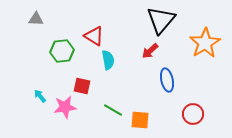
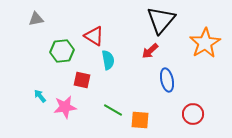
gray triangle: rotated 14 degrees counterclockwise
red square: moved 6 px up
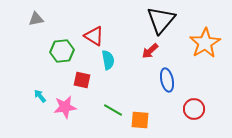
red circle: moved 1 px right, 5 px up
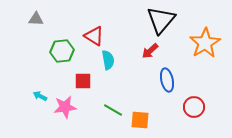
gray triangle: rotated 14 degrees clockwise
red square: moved 1 px right, 1 px down; rotated 12 degrees counterclockwise
cyan arrow: rotated 24 degrees counterclockwise
red circle: moved 2 px up
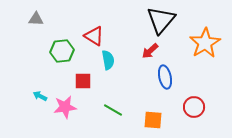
blue ellipse: moved 2 px left, 3 px up
orange square: moved 13 px right
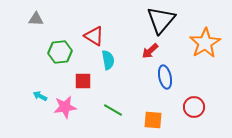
green hexagon: moved 2 px left, 1 px down
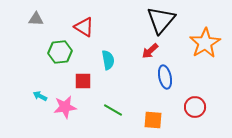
red triangle: moved 10 px left, 9 px up
red circle: moved 1 px right
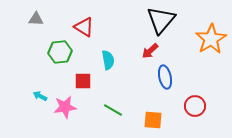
orange star: moved 6 px right, 4 px up
red circle: moved 1 px up
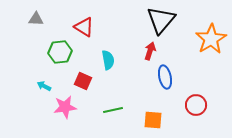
red arrow: rotated 150 degrees clockwise
red square: rotated 24 degrees clockwise
cyan arrow: moved 4 px right, 10 px up
red circle: moved 1 px right, 1 px up
green line: rotated 42 degrees counterclockwise
